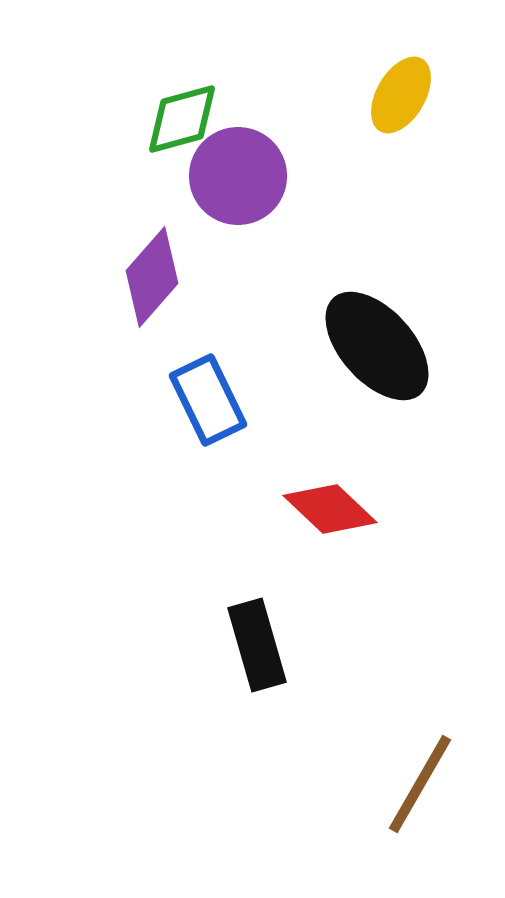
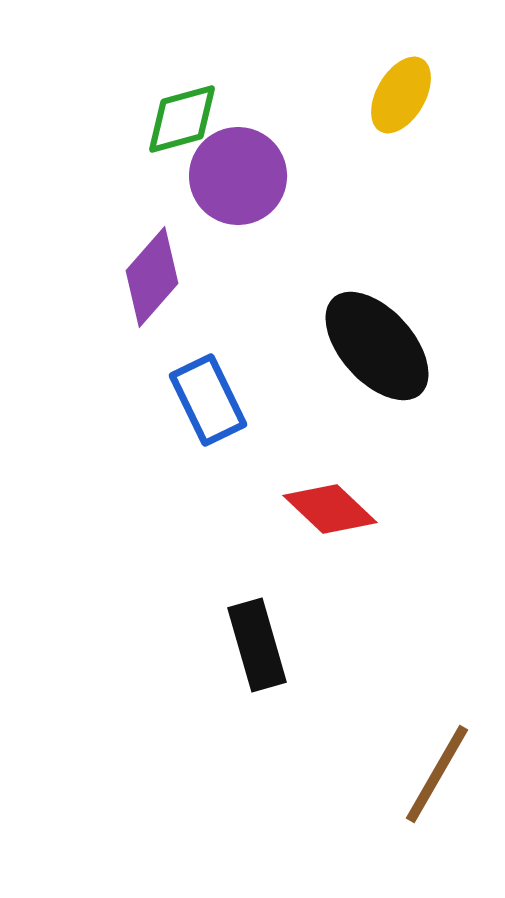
brown line: moved 17 px right, 10 px up
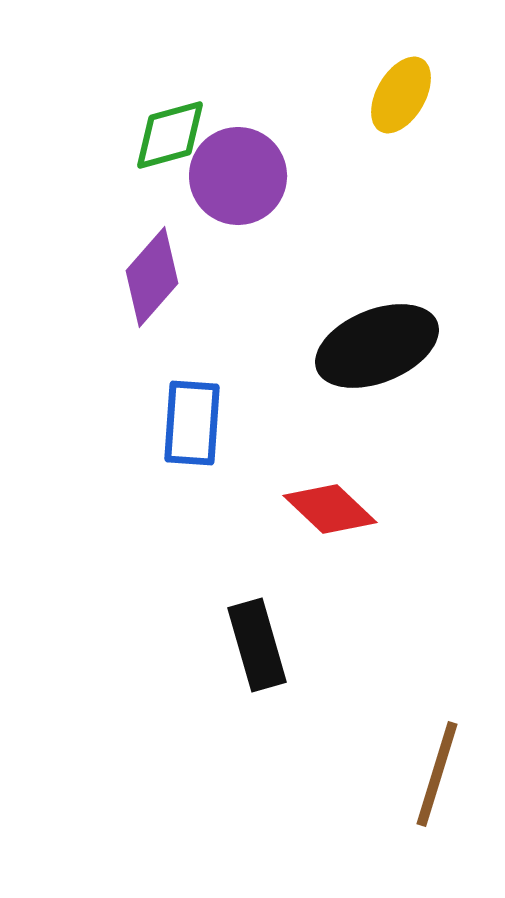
green diamond: moved 12 px left, 16 px down
black ellipse: rotated 70 degrees counterclockwise
blue rectangle: moved 16 px left, 23 px down; rotated 30 degrees clockwise
brown line: rotated 13 degrees counterclockwise
